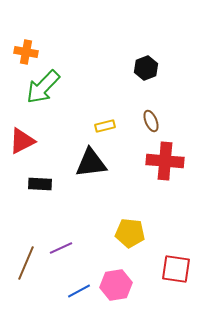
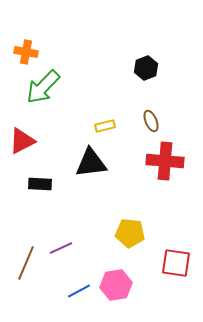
red square: moved 6 px up
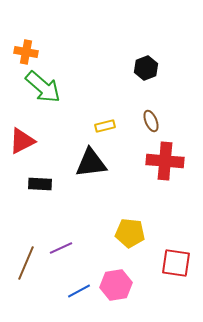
green arrow: rotated 93 degrees counterclockwise
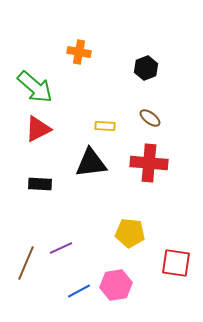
orange cross: moved 53 px right
green arrow: moved 8 px left
brown ellipse: moved 1 px left, 3 px up; rotated 30 degrees counterclockwise
yellow rectangle: rotated 18 degrees clockwise
red triangle: moved 16 px right, 12 px up
red cross: moved 16 px left, 2 px down
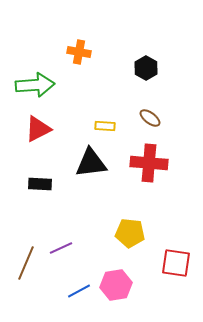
black hexagon: rotated 10 degrees counterclockwise
green arrow: moved 2 px up; rotated 45 degrees counterclockwise
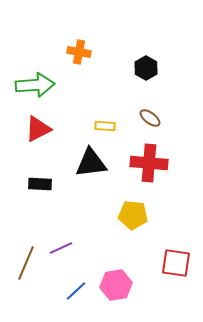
yellow pentagon: moved 3 px right, 18 px up
blue line: moved 3 px left; rotated 15 degrees counterclockwise
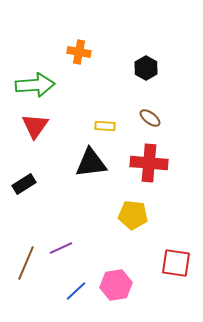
red triangle: moved 3 px left, 3 px up; rotated 28 degrees counterclockwise
black rectangle: moved 16 px left; rotated 35 degrees counterclockwise
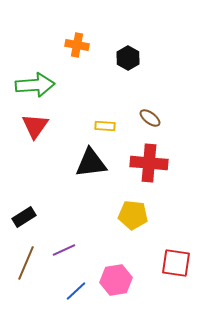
orange cross: moved 2 px left, 7 px up
black hexagon: moved 18 px left, 10 px up
black rectangle: moved 33 px down
purple line: moved 3 px right, 2 px down
pink hexagon: moved 5 px up
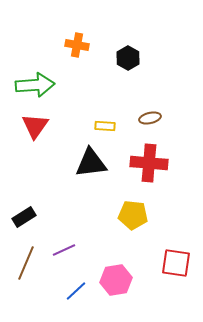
brown ellipse: rotated 50 degrees counterclockwise
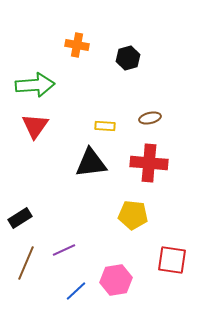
black hexagon: rotated 15 degrees clockwise
black rectangle: moved 4 px left, 1 px down
red square: moved 4 px left, 3 px up
